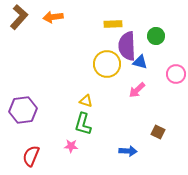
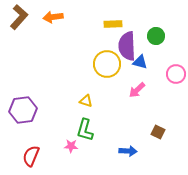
green L-shape: moved 2 px right, 6 px down
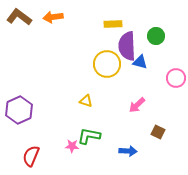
brown L-shape: rotated 95 degrees counterclockwise
pink circle: moved 4 px down
pink arrow: moved 15 px down
purple hexagon: moved 4 px left; rotated 16 degrees counterclockwise
green L-shape: moved 4 px right, 6 px down; rotated 85 degrees clockwise
pink star: moved 1 px right
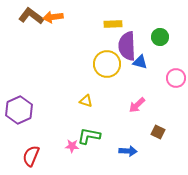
brown L-shape: moved 12 px right, 1 px up
green circle: moved 4 px right, 1 px down
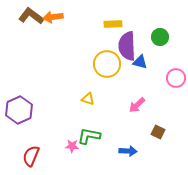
yellow triangle: moved 2 px right, 2 px up
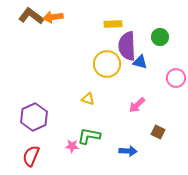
purple hexagon: moved 15 px right, 7 px down
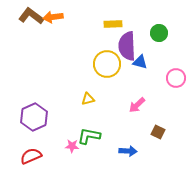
green circle: moved 1 px left, 4 px up
yellow triangle: rotated 32 degrees counterclockwise
red semicircle: rotated 45 degrees clockwise
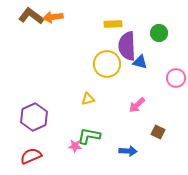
pink star: moved 3 px right
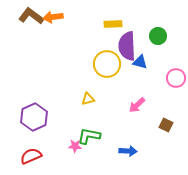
green circle: moved 1 px left, 3 px down
brown square: moved 8 px right, 7 px up
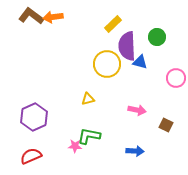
yellow rectangle: rotated 42 degrees counterclockwise
green circle: moved 1 px left, 1 px down
pink arrow: moved 5 px down; rotated 126 degrees counterclockwise
blue arrow: moved 7 px right
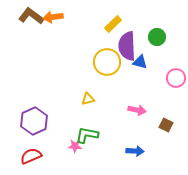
yellow circle: moved 2 px up
purple hexagon: moved 4 px down
green L-shape: moved 2 px left, 1 px up
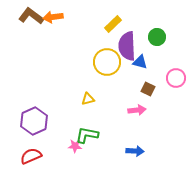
pink arrow: rotated 18 degrees counterclockwise
brown square: moved 18 px left, 36 px up
